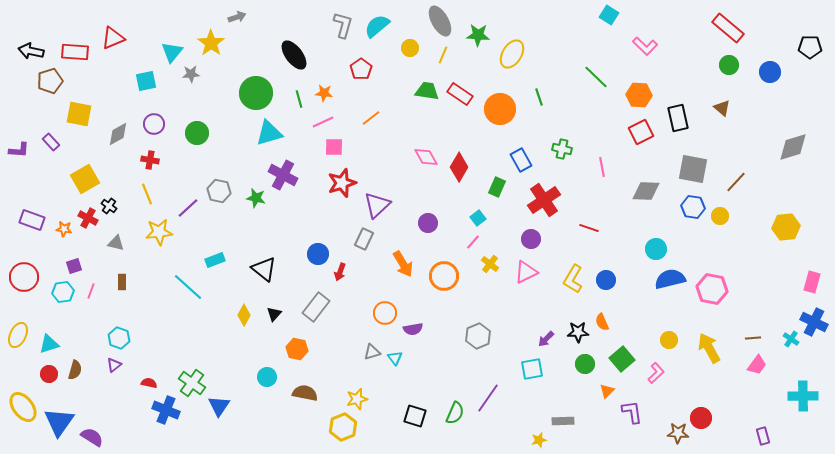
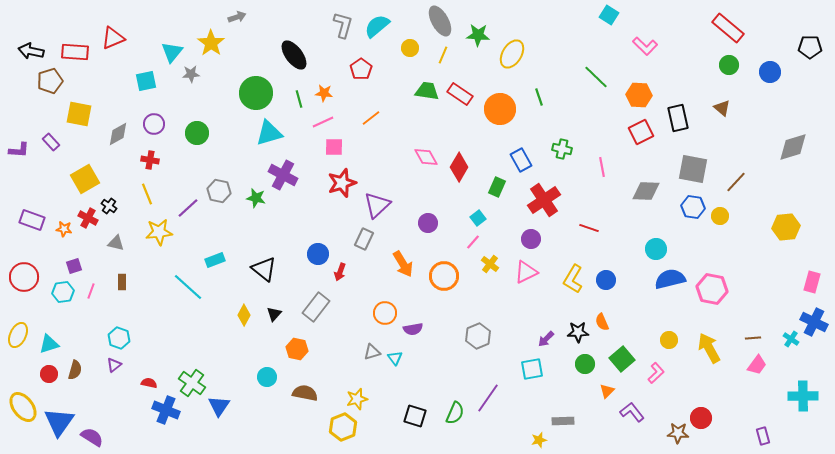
purple L-shape at (632, 412): rotated 30 degrees counterclockwise
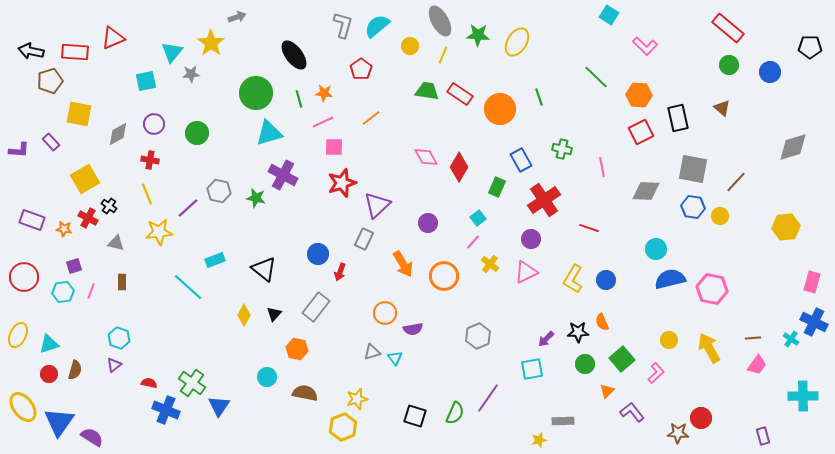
yellow circle at (410, 48): moved 2 px up
yellow ellipse at (512, 54): moved 5 px right, 12 px up
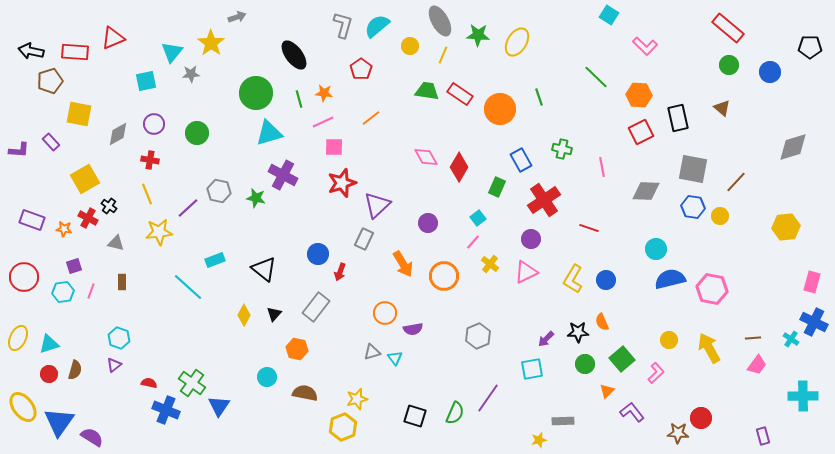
yellow ellipse at (18, 335): moved 3 px down
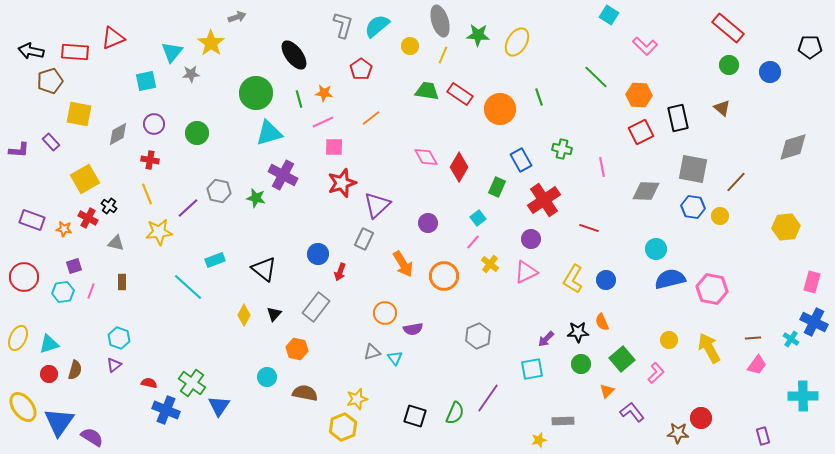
gray ellipse at (440, 21): rotated 12 degrees clockwise
green circle at (585, 364): moved 4 px left
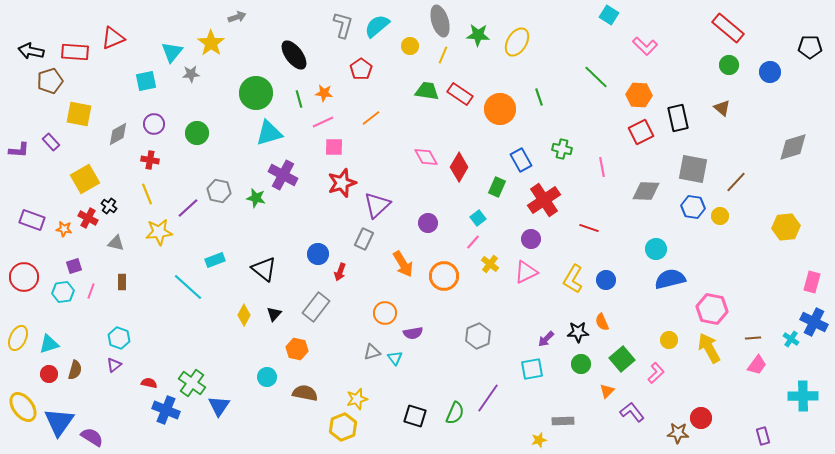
pink hexagon at (712, 289): moved 20 px down
purple semicircle at (413, 329): moved 4 px down
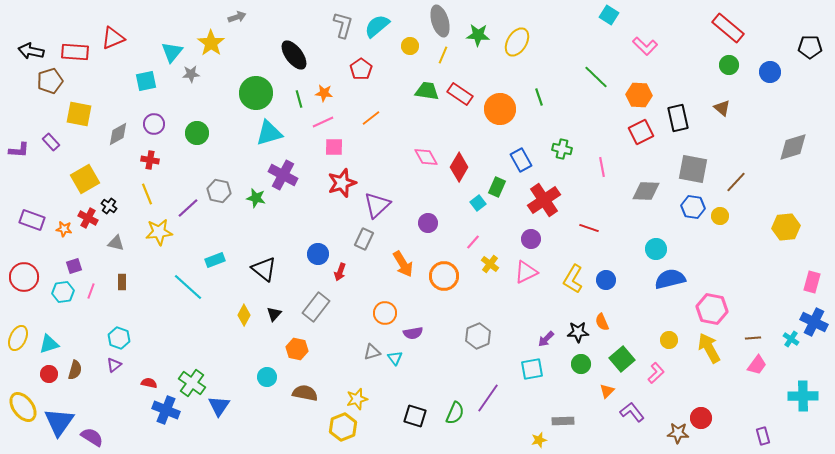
cyan square at (478, 218): moved 15 px up
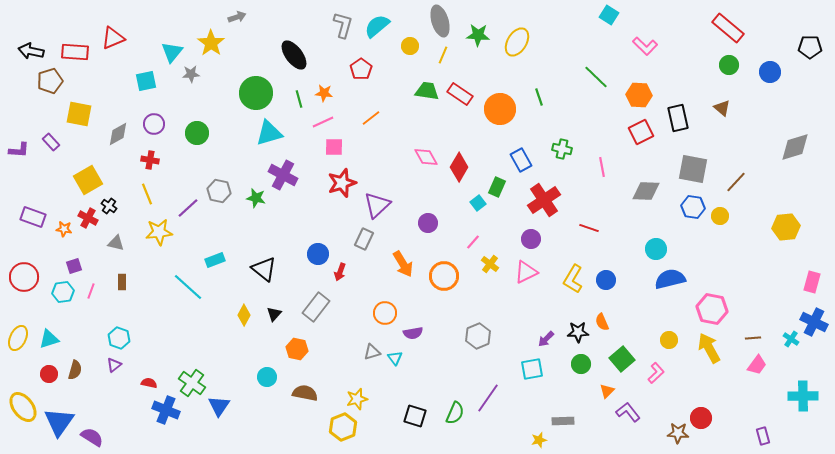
gray diamond at (793, 147): moved 2 px right
yellow square at (85, 179): moved 3 px right, 1 px down
purple rectangle at (32, 220): moved 1 px right, 3 px up
cyan triangle at (49, 344): moved 5 px up
purple L-shape at (632, 412): moved 4 px left
